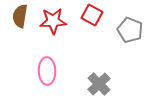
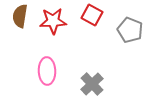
gray cross: moved 7 px left
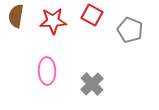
brown semicircle: moved 4 px left
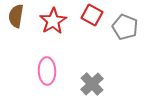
red star: rotated 28 degrees counterclockwise
gray pentagon: moved 5 px left, 3 px up
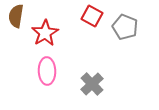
red square: moved 1 px down
red star: moved 8 px left, 12 px down
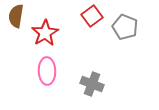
red square: rotated 25 degrees clockwise
gray cross: rotated 25 degrees counterclockwise
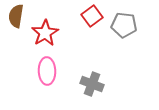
gray pentagon: moved 1 px left, 2 px up; rotated 15 degrees counterclockwise
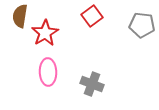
brown semicircle: moved 4 px right
gray pentagon: moved 18 px right
pink ellipse: moved 1 px right, 1 px down
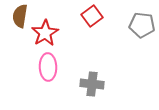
pink ellipse: moved 5 px up
gray cross: rotated 15 degrees counterclockwise
